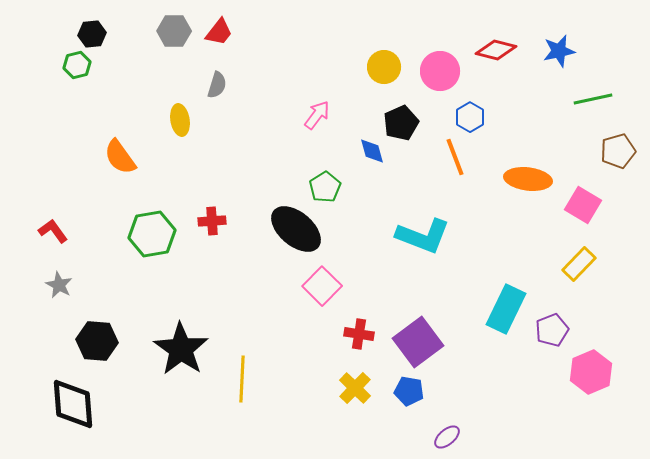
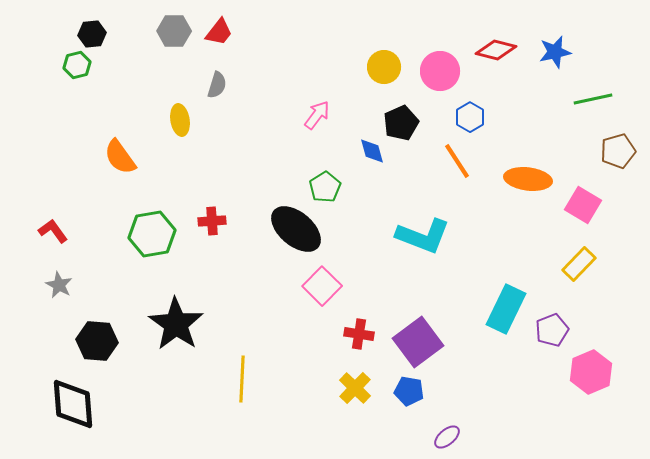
blue star at (559, 51): moved 4 px left, 1 px down
orange line at (455, 157): moved 2 px right, 4 px down; rotated 12 degrees counterclockwise
black star at (181, 349): moved 5 px left, 25 px up
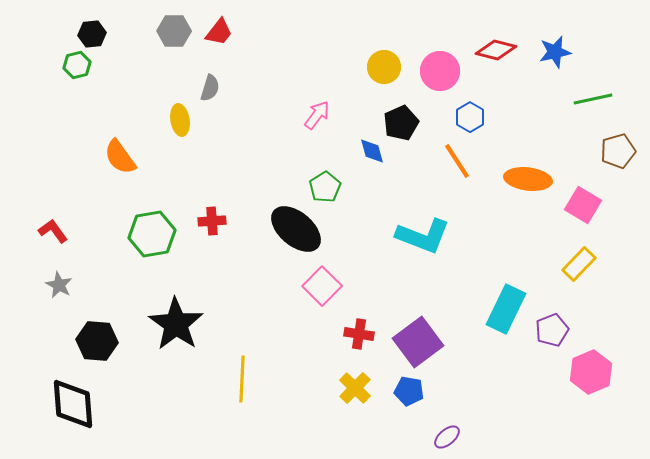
gray semicircle at (217, 85): moved 7 px left, 3 px down
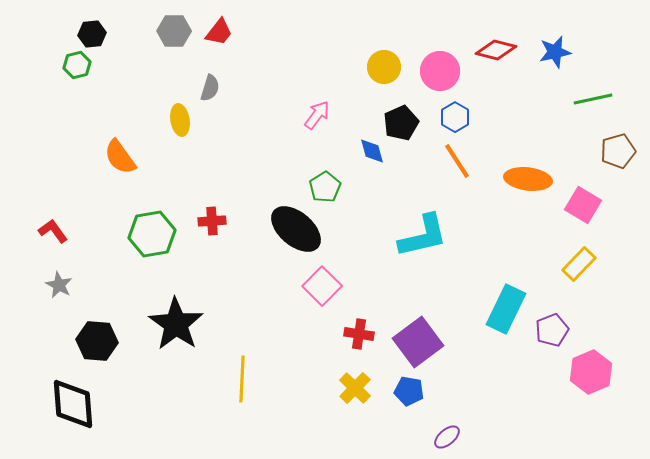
blue hexagon at (470, 117): moved 15 px left
cyan L-shape at (423, 236): rotated 34 degrees counterclockwise
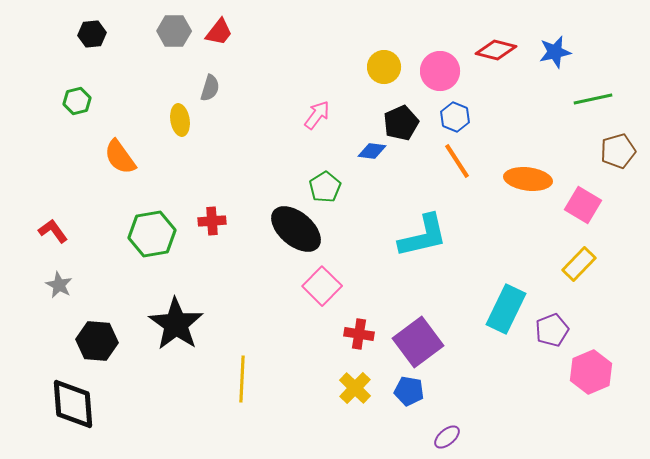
green hexagon at (77, 65): moved 36 px down
blue hexagon at (455, 117): rotated 8 degrees counterclockwise
blue diamond at (372, 151): rotated 68 degrees counterclockwise
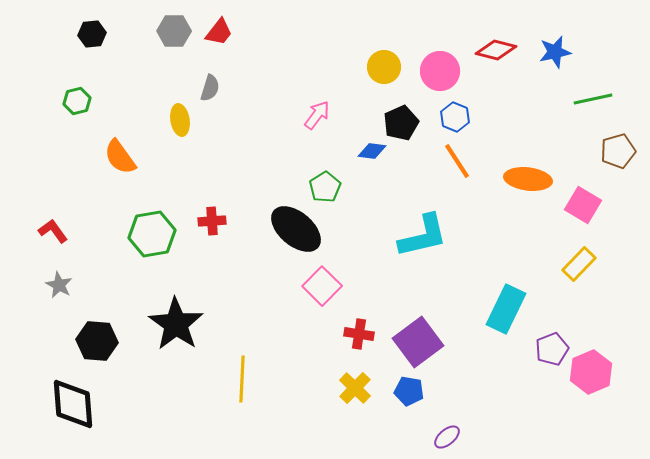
purple pentagon at (552, 330): moved 19 px down
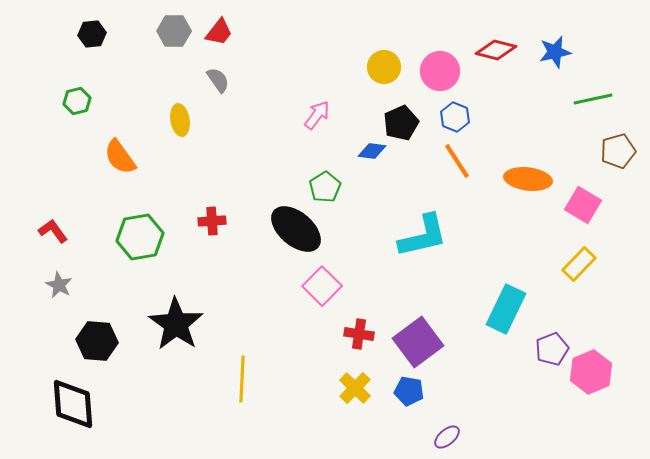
gray semicircle at (210, 88): moved 8 px right, 8 px up; rotated 52 degrees counterclockwise
green hexagon at (152, 234): moved 12 px left, 3 px down
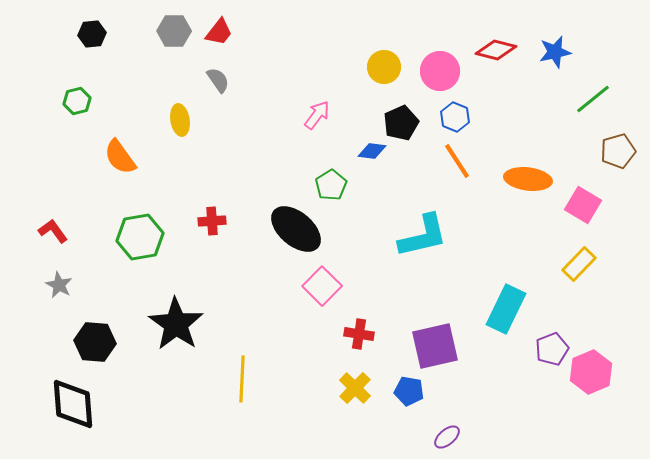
green line at (593, 99): rotated 27 degrees counterclockwise
green pentagon at (325, 187): moved 6 px right, 2 px up
black hexagon at (97, 341): moved 2 px left, 1 px down
purple square at (418, 342): moved 17 px right, 4 px down; rotated 24 degrees clockwise
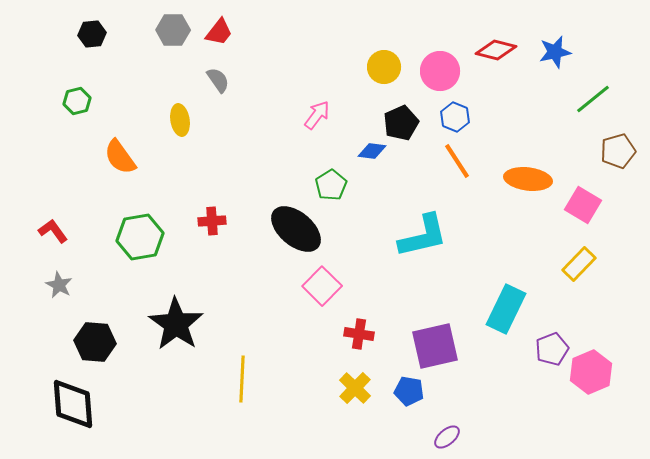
gray hexagon at (174, 31): moved 1 px left, 1 px up
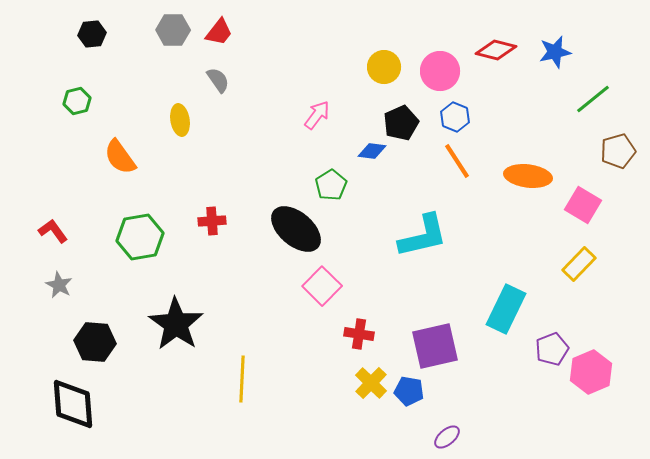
orange ellipse at (528, 179): moved 3 px up
yellow cross at (355, 388): moved 16 px right, 5 px up
